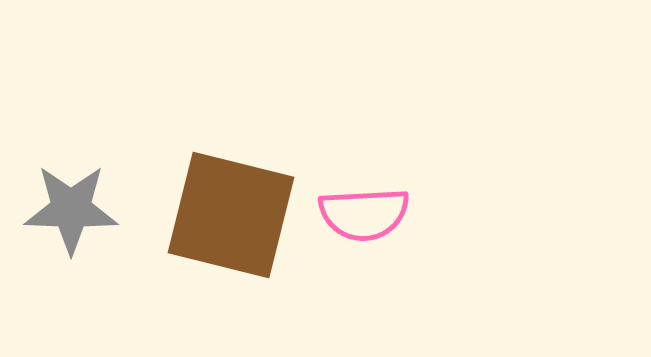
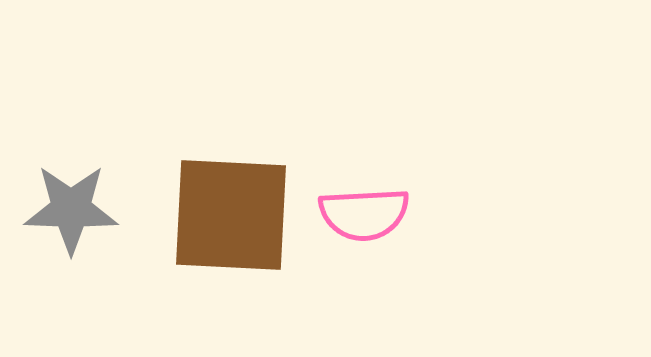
brown square: rotated 11 degrees counterclockwise
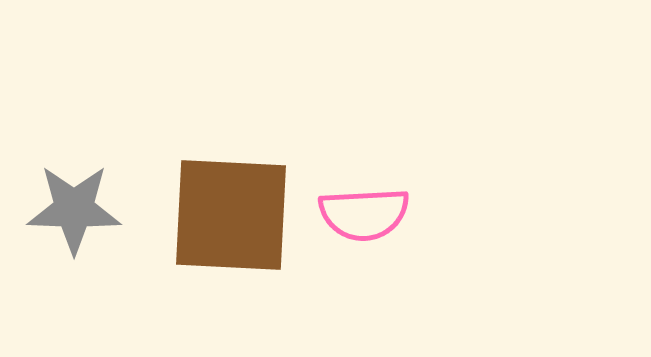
gray star: moved 3 px right
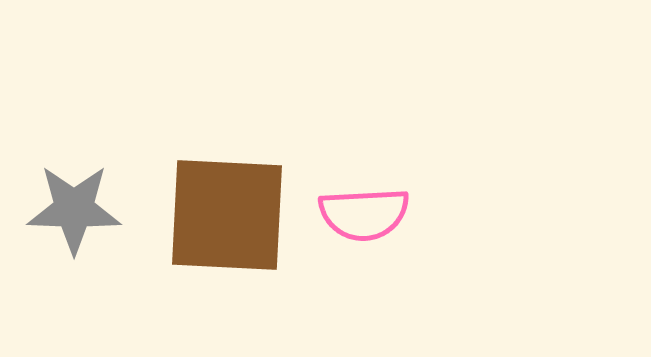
brown square: moved 4 px left
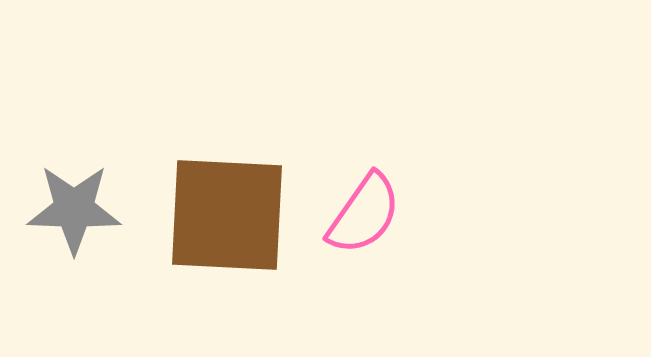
pink semicircle: rotated 52 degrees counterclockwise
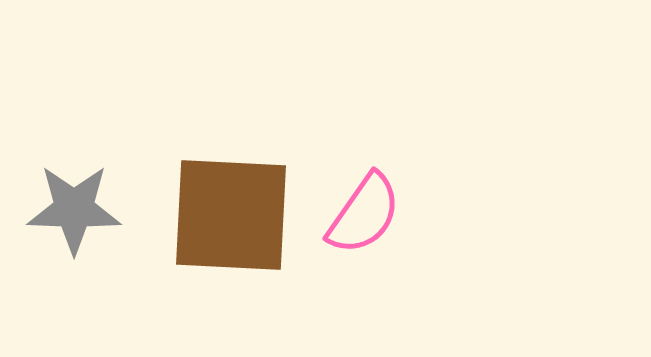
brown square: moved 4 px right
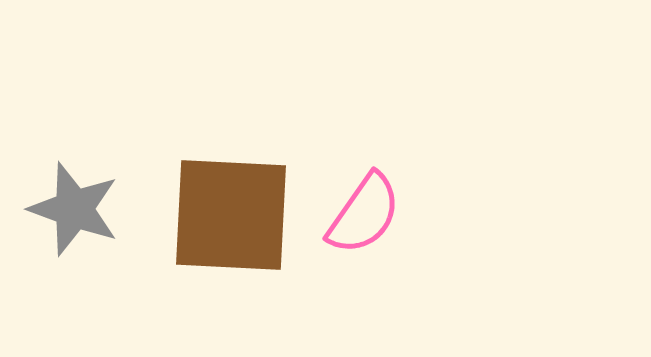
gray star: rotated 18 degrees clockwise
